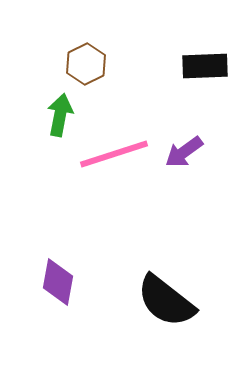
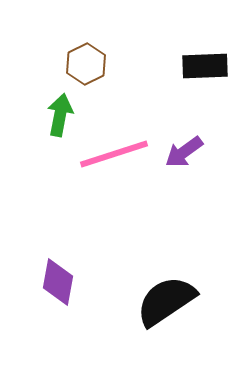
black semicircle: rotated 108 degrees clockwise
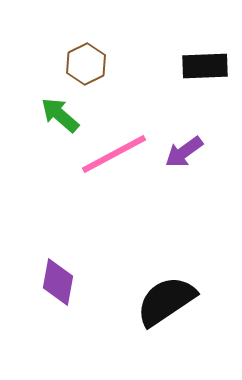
green arrow: rotated 60 degrees counterclockwise
pink line: rotated 10 degrees counterclockwise
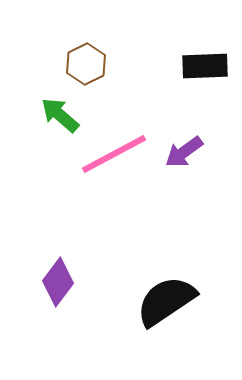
purple diamond: rotated 27 degrees clockwise
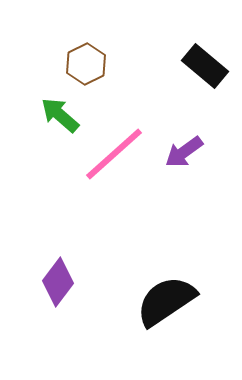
black rectangle: rotated 42 degrees clockwise
pink line: rotated 14 degrees counterclockwise
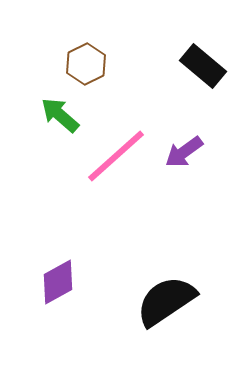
black rectangle: moved 2 px left
pink line: moved 2 px right, 2 px down
purple diamond: rotated 24 degrees clockwise
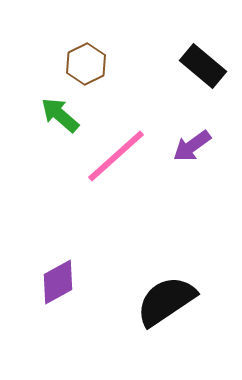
purple arrow: moved 8 px right, 6 px up
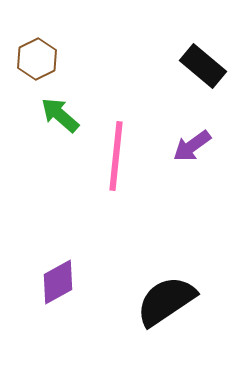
brown hexagon: moved 49 px left, 5 px up
pink line: rotated 42 degrees counterclockwise
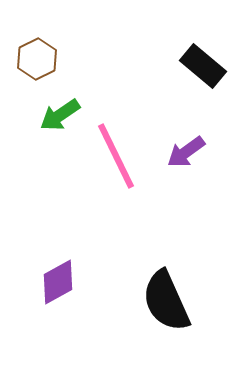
green arrow: rotated 75 degrees counterclockwise
purple arrow: moved 6 px left, 6 px down
pink line: rotated 32 degrees counterclockwise
black semicircle: rotated 80 degrees counterclockwise
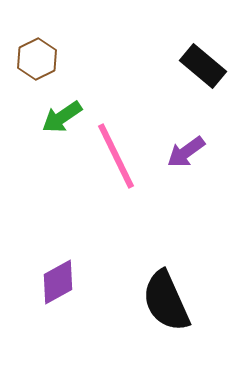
green arrow: moved 2 px right, 2 px down
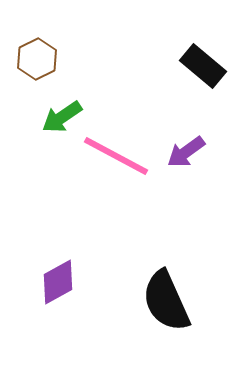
pink line: rotated 36 degrees counterclockwise
